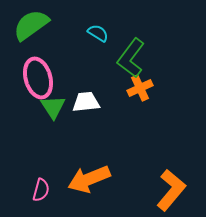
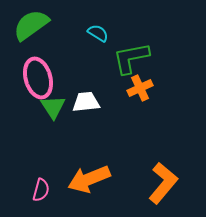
green L-shape: rotated 42 degrees clockwise
orange L-shape: moved 8 px left, 7 px up
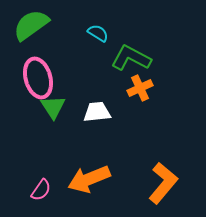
green L-shape: rotated 39 degrees clockwise
white trapezoid: moved 11 px right, 10 px down
pink semicircle: rotated 20 degrees clockwise
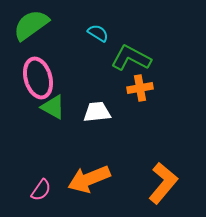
orange cross: rotated 15 degrees clockwise
green triangle: rotated 28 degrees counterclockwise
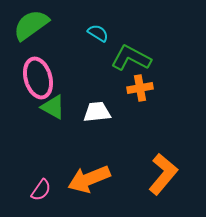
orange L-shape: moved 9 px up
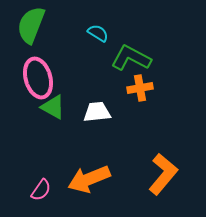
green semicircle: rotated 33 degrees counterclockwise
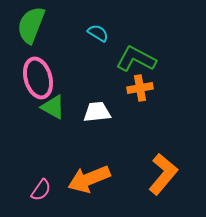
green L-shape: moved 5 px right, 1 px down
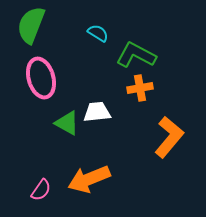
green L-shape: moved 4 px up
pink ellipse: moved 3 px right
green triangle: moved 14 px right, 16 px down
orange L-shape: moved 6 px right, 37 px up
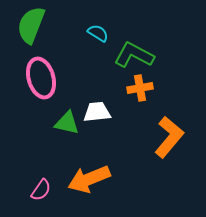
green L-shape: moved 2 px left
green triangle: rotated 16 degrees counterclockwise
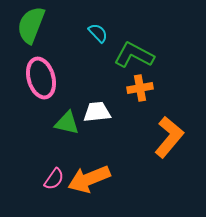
cyan semicircle: rotated 15 degrees clockwise
pink semicircle: moved 13 px right, 11 px up
